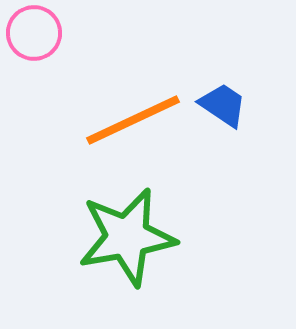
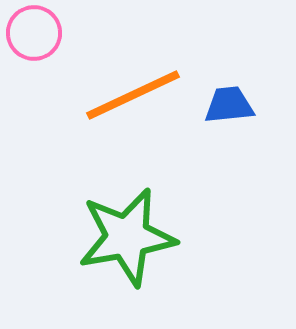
blue trapezoid: moved 6 px right; rotated 40 degrees counterclockwise
orange line: moved 25 px up
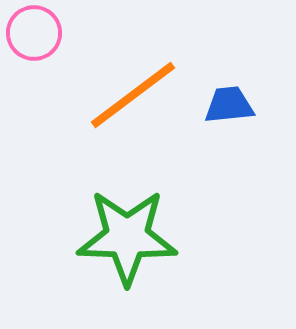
orange line: rotated 12 degrees counterclockwise
green star: rotated 12 degrees clockwise
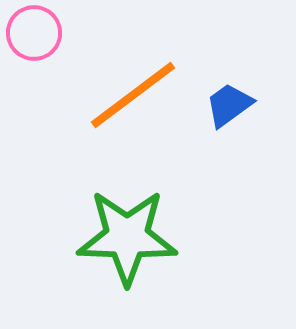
blue trapezoid: rotated 30 degrees counterclockwise
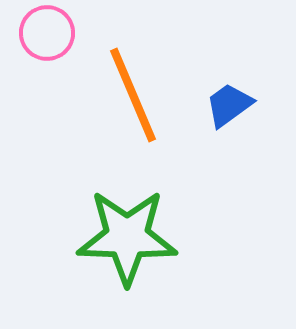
pink circle: moved 13 px right
orange line: rotated 76 degrees counterclockwise
